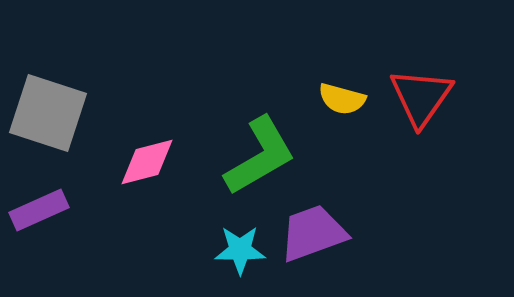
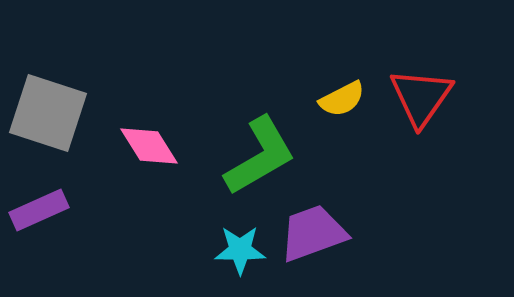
yellow semicircle: rotated 42 degrees counterclockwise
pink diamond: moved 2 px right, 16 px up; rotated 72 degrees clockwise
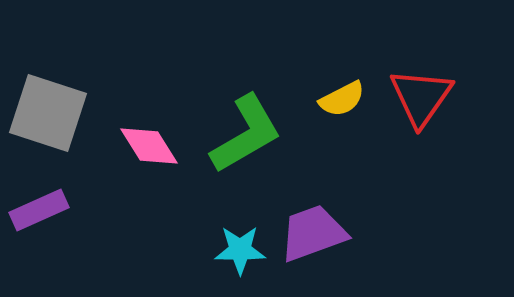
green L-shape: moved 14 px left, 22 px up
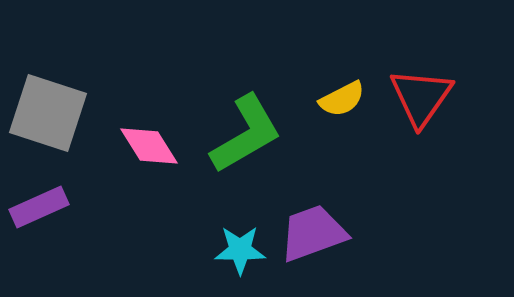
purple rectangle: moved 3 px up
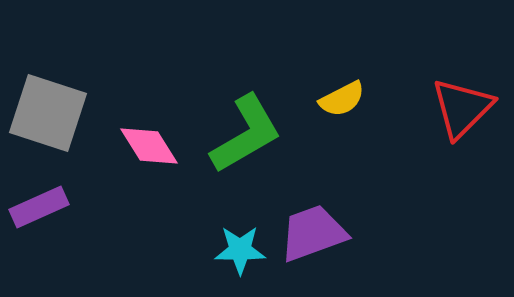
red triangle: moved 41 px right, 11 px down; rotated 10 degrees clockwise
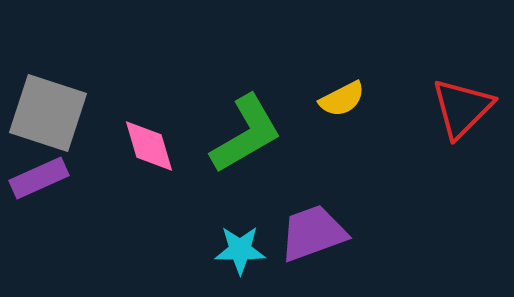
pink diamond: rotated 16 degrees clockwise
purple rectangle: moved 29 px up
